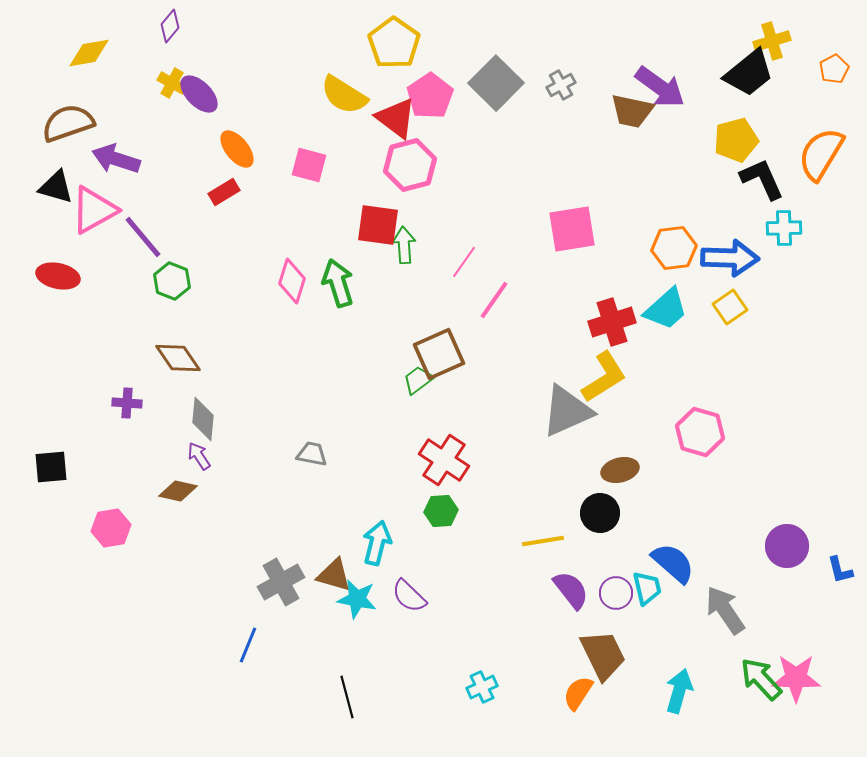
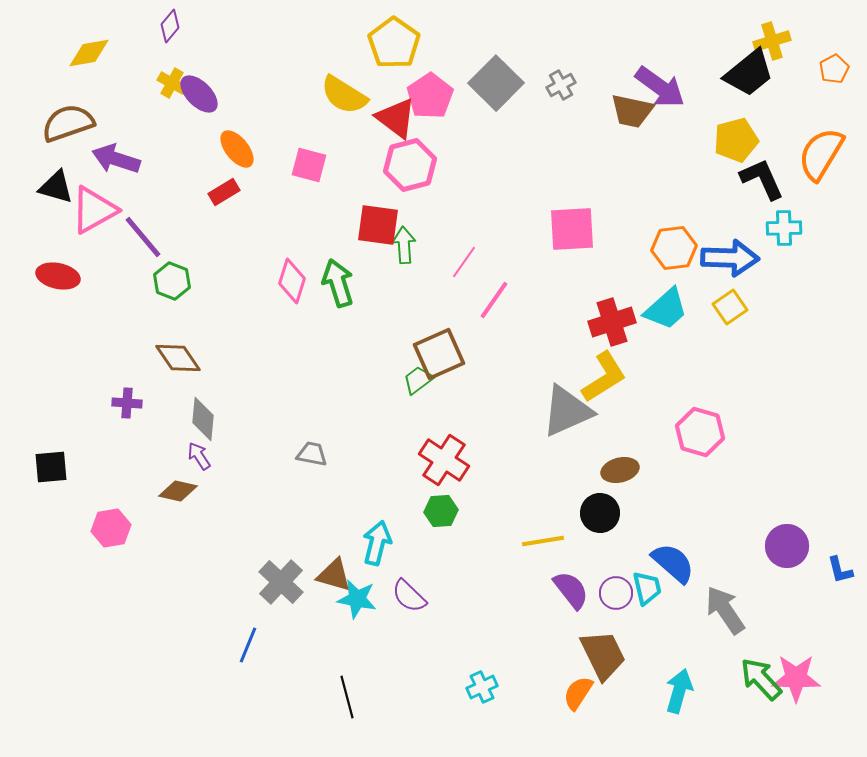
pink square at (572, 229): rotated 6 degrees clockwise
gray cross at (281, 582): rotated 18 degrees counterclockwise
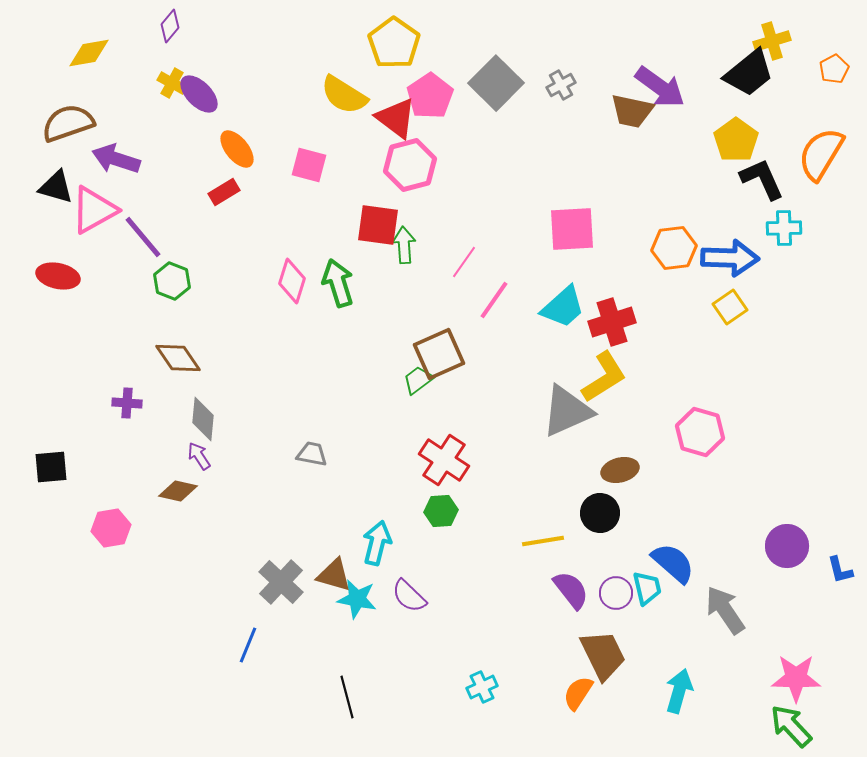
yellow pentagon at (736, 140): rotated 21 degrees counterclockwise
cyan trapezoid at (666, 309): moved 103 px left, 2 px up
green arrow at (761, 679): moved 30 px right, 47 px down
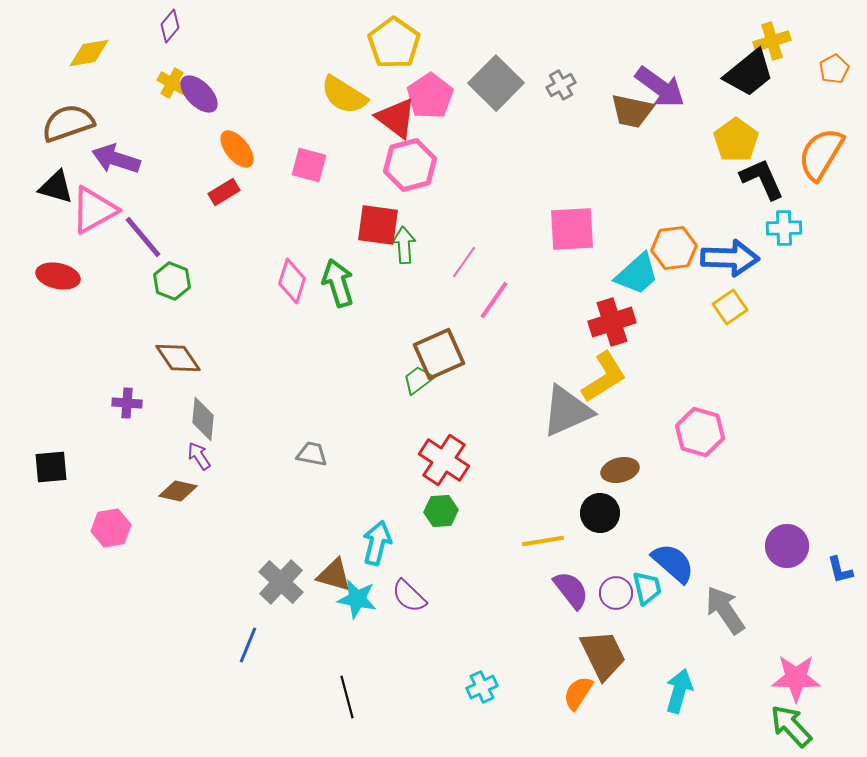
cyan trapezoid at (563, 307): moved 74 px right, 33 px up
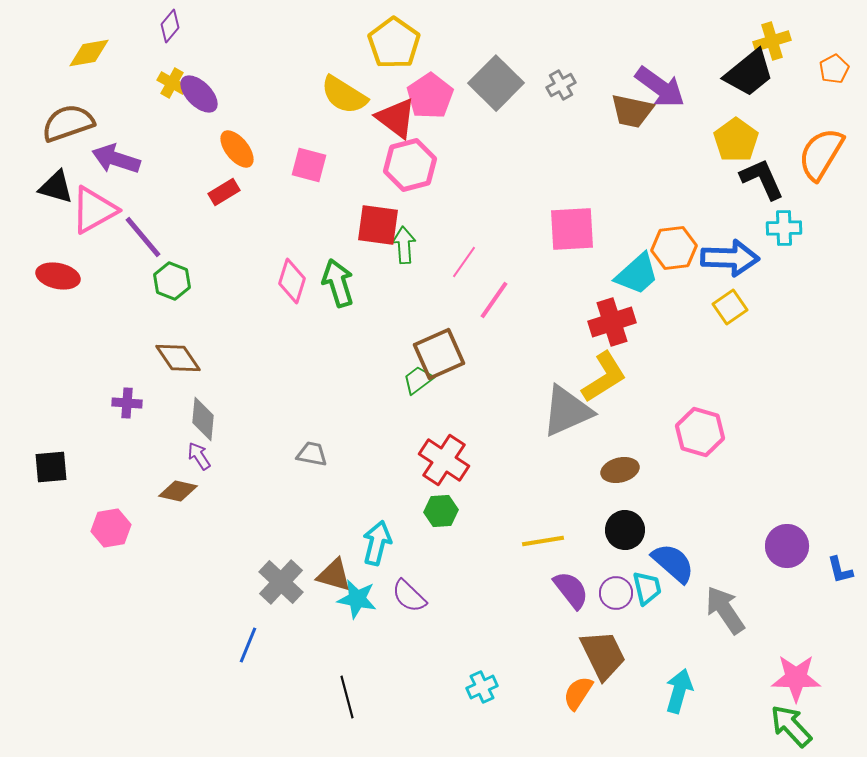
black circle at (600, 513): moved 25 px right, 17 px down
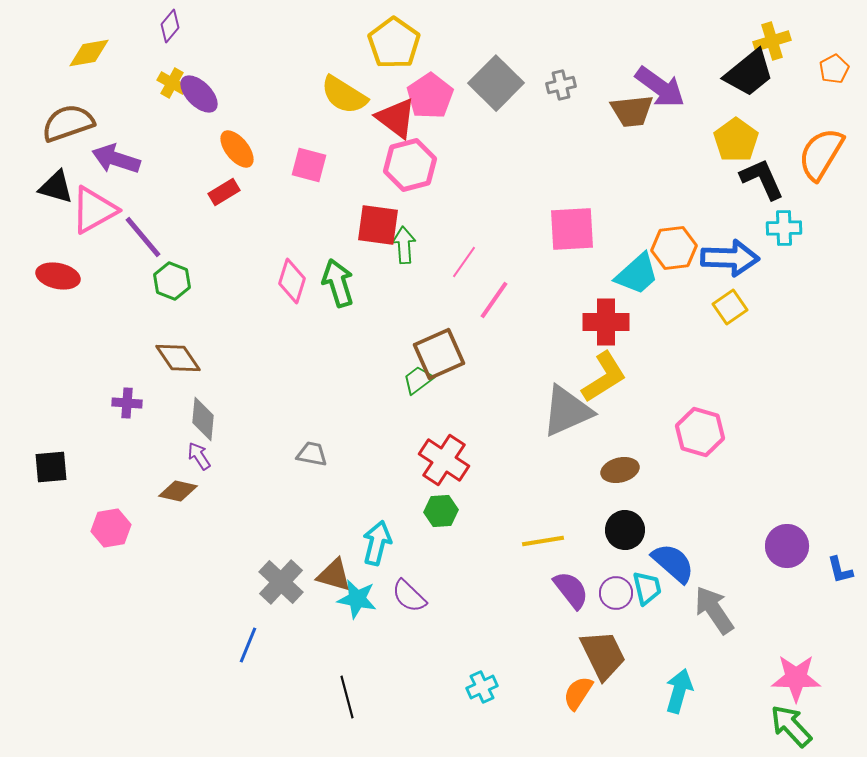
gray cross at (561, 85): rotated 16 degrees clockwise
brown trapezoid at (632, 111): rotated 18 degrees counterclockwise
red cross at (612, 322): moved 6 px left; rotated 18 degrees clockwise
gray arrow at (725, 610): moved 11 px left
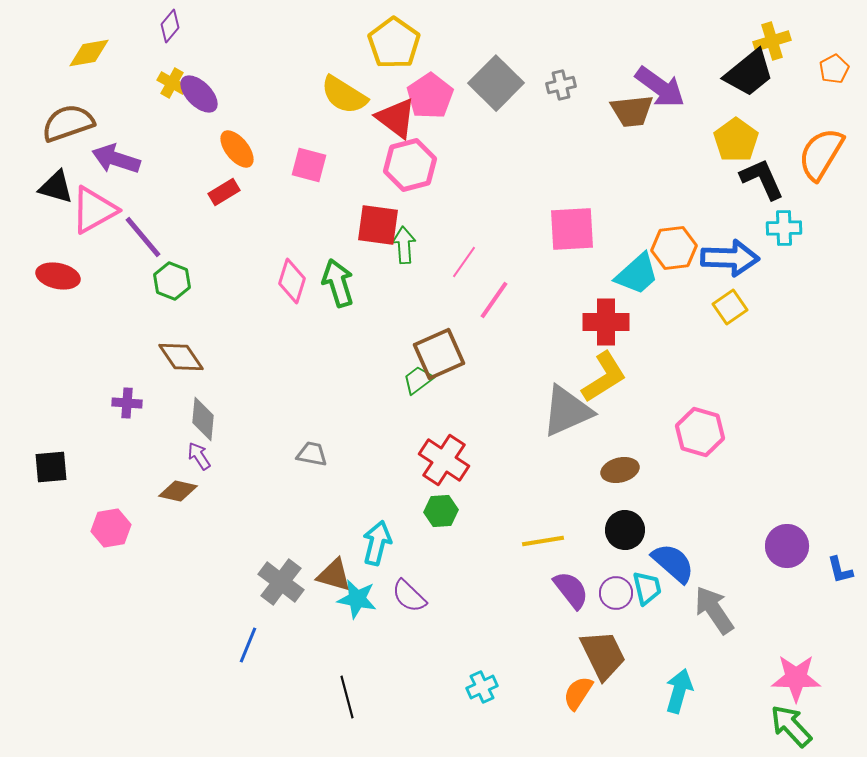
brown diamond at (178, 358): moved 3 px right, 1 px up
gray cross at (281, 582): rotated 6 degrees counterclockwise
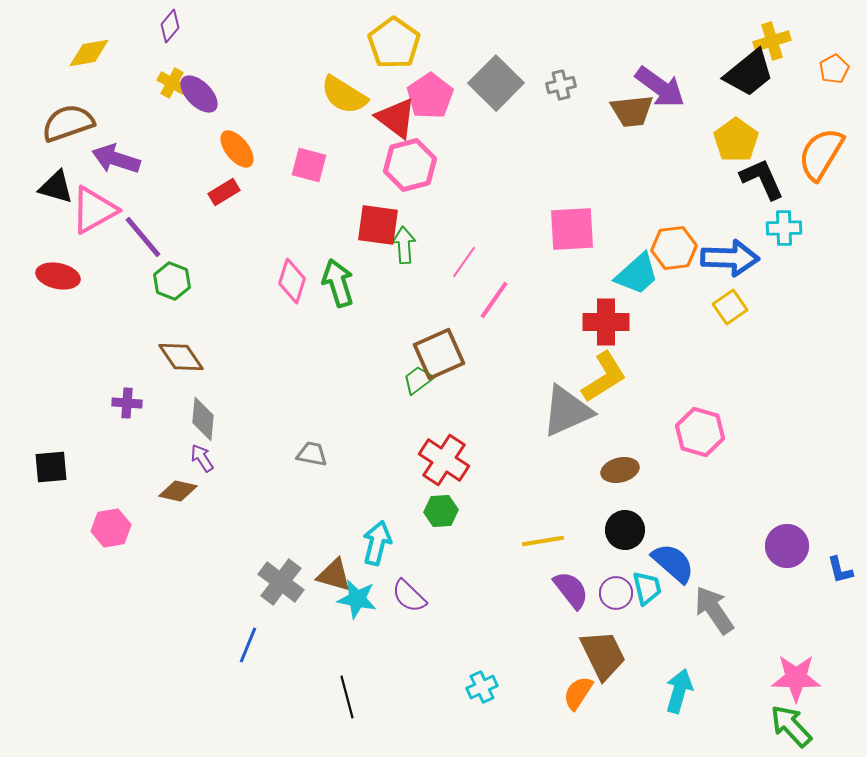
purple arrow at (199, 456): moved 3 px right, 2 px down
